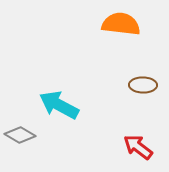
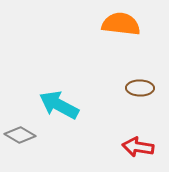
brown ellipse: moved 3 px left, 3 px down
red arrow: rotated 28 degrees counterclockwise
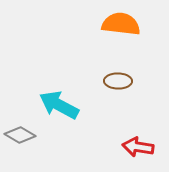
brown ellipse: moved 22 px left, 7 px up
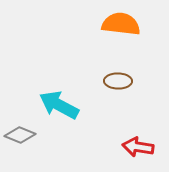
gray diamond: rotated 8 degrees counterclockwise
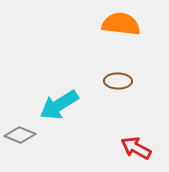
cyan arrow: rotated 60 degrees counterclockwise
red arrow: moved 2 px left, 1 px down; rotated 20 degrees clockwise
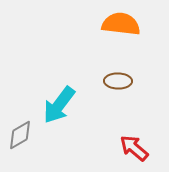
cyan arrow: rotated 21 degrees counterclockwise
gray diamond: rotated 52 degrees counterclockwise
red arrow: moved 2 px left; rotated 12 degrees clockwise
